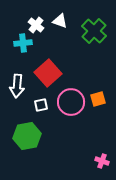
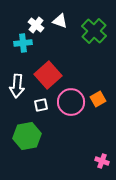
red square: moved 2 px down
orange square: rotated 14 degrees counterclockwise
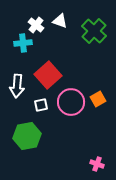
pink cross: moved 5 px left, 3 px down
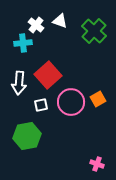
white arrow: moved 2 px right, 3 px up
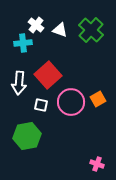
white triangle: moved 9 px down
green cross: moved 3 px left, 1 px up
white square: rotated 24 degrees clockwise
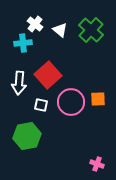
white cross: moved 1 px left, 1 px up
white triangle: rotated 21 degrees clockwise
orange square: rotated 28 degrees clockwise
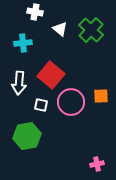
white cross: moved 12 px up; rotated 28 degrees counterclockwise
white triangle: moved 1 px up
red square: moved 3 px right; rotated 8 degrees counterclockwise
orange square: moved 3 px right, 3 px up
pink cross: rotated 32 degrees counterclockwise
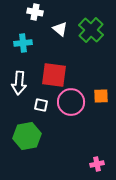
red square: moved 3 px right; rotated 32 degrees counterclockwise
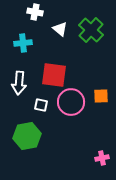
pink cross: moved 5 px right, 6 px up
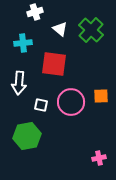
white cross: rotated 28 degrees counterclockwise
red square: moved 11 px up
pink cross: moved 3 px left
